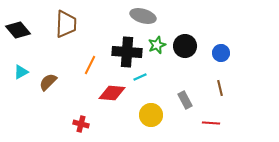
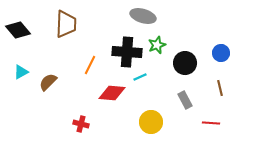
black circle: moved 17 px down
yellow circle: moved 7 px down
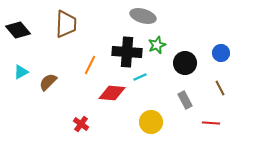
brown line: rotated 14 degrees counterclockwise
red cross: rotated 21 degrees clockwise
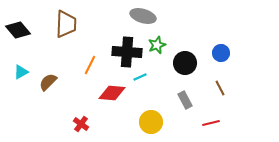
red line: rotated 18 degrees counterclockwise
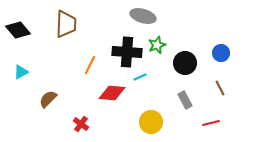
brown semicircle: moved 17 px down
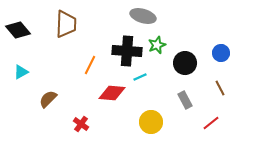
black cross: moved 1 px up
red line: rotated 24 degrees counterclockwise
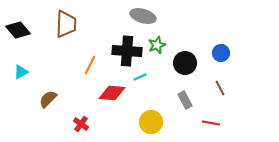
red line: rotated 48 degrees clockwise
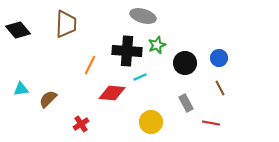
blue circle: moved 2 px left, 5 px down
cyan triangle: moved 17 px down; rotated 21 degrees clockwise
gray rectangle: moved 1 px right, 3 px down
red cross: rotated 21 degrees clockwise
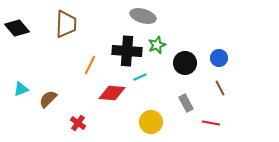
black diamond: moved 1 px left, 2 px up
cyan triangle: rotated 14 degrees counterclockwise
red cross: moved 3 px left, 1 px up; rotated 21 degrees counterclockwise
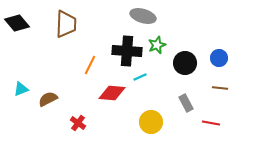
black diamond: moved 5 px up
brown line: rotated 56 degrees counterclockwise
brown semicircle: rotated 18 degrees clockwise
